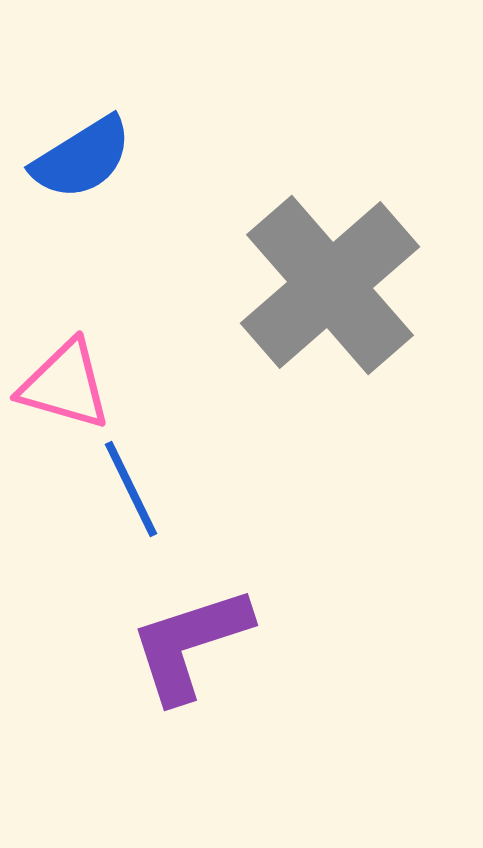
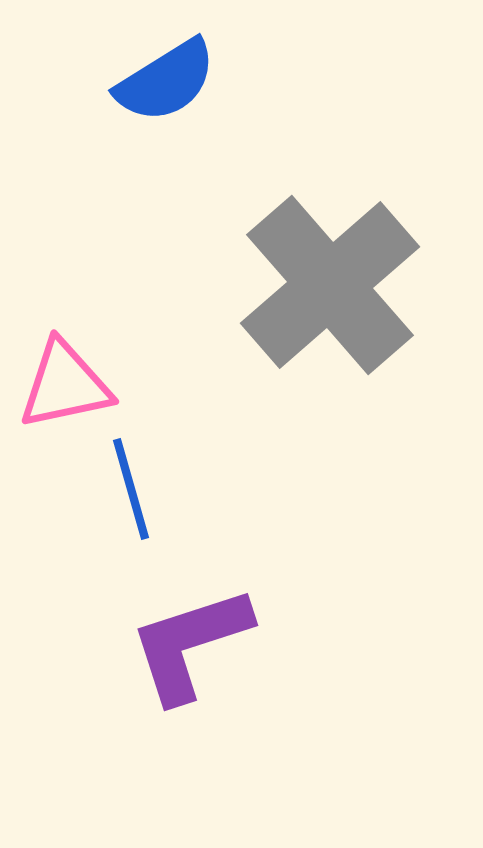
blue semicircle: moved 84 px right, 77 px up
pink triangle: rotated 28 degrees counterclockwise
blue line: rotated 10 degrees clockwise
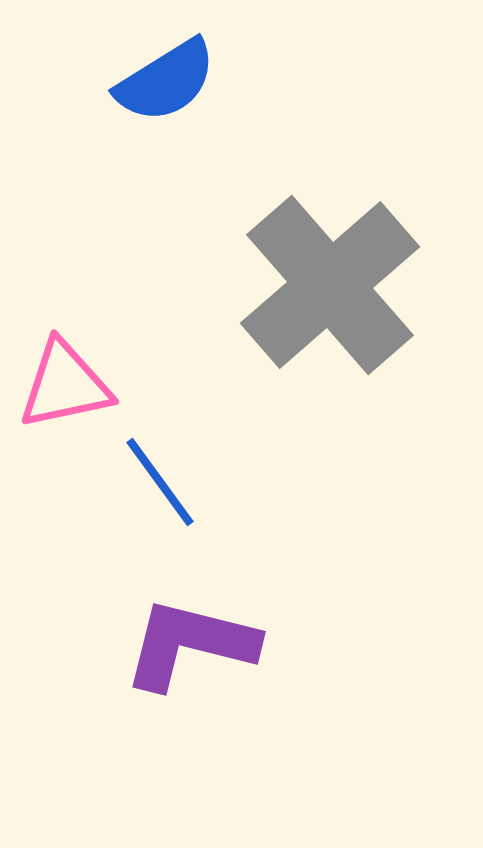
blue line: moved 29 px right, 7 px up; rotated 20 degrees counterclockwise
purple L-shape: rotated 32 degrees clockwise
